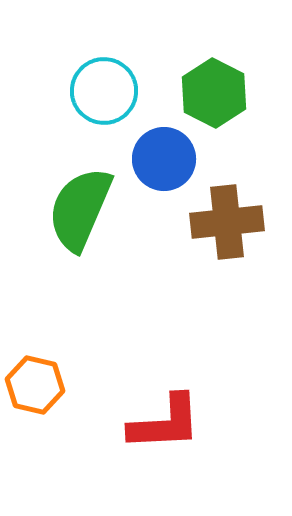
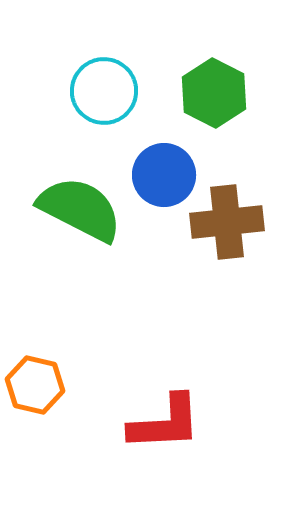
blue circle: moved 16 px down
green semicircle: rotated 94 degrees clockwise
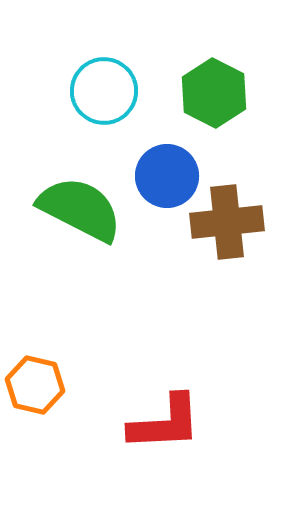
blue circle: moved 3 px right, 1 px down
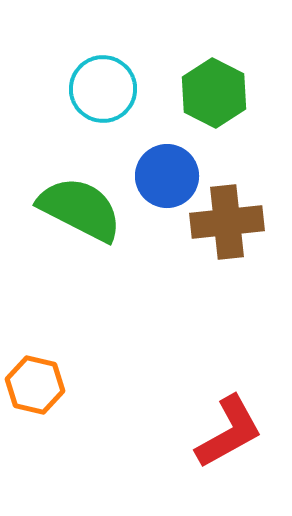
cyan circle: moved 1 px left, 2 px up
red L-shape: moved 64 px right, 9 px down; rotated 26 degrees counterclockwise
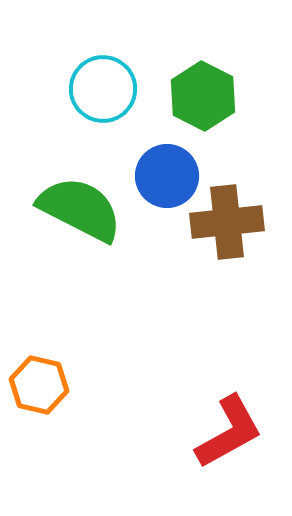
green hexagon: moved 11 px left, 3 px down
orange hexagon: moved 4 px right
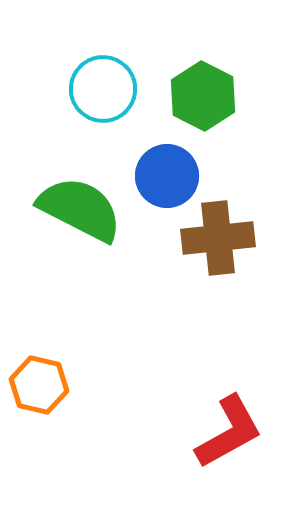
brown cross: moved 9 px left, 16 px down
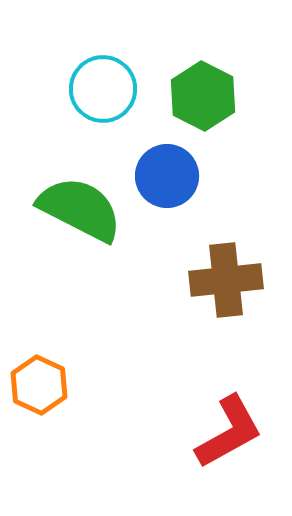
brown cross: moved 8 px right, 42 px down
orange hexagon: rotated 12 degrees clockwise
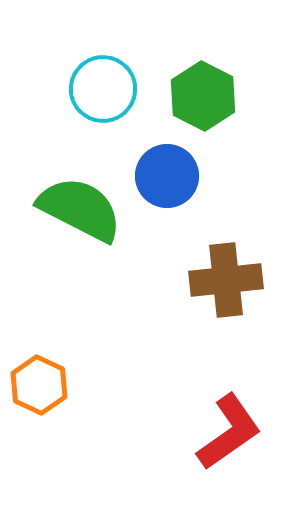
red L-shape: rotated 6 degrees counterclockwise
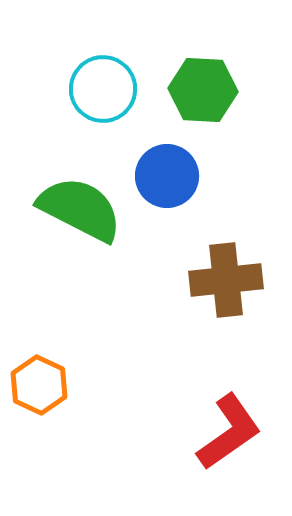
green hexagon: moved 6 px up; rotated 24 degrees counterclockwise
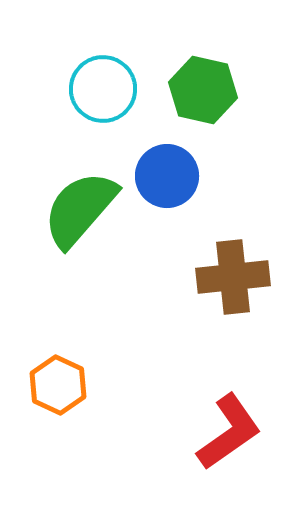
green hexagon: rotated 10 degrees clockwise
green semicircle: rotated 76 degrees counterclockwise
brown cross: moved 7 px right, 3 px up
orange hexagon: moved 19 px right
